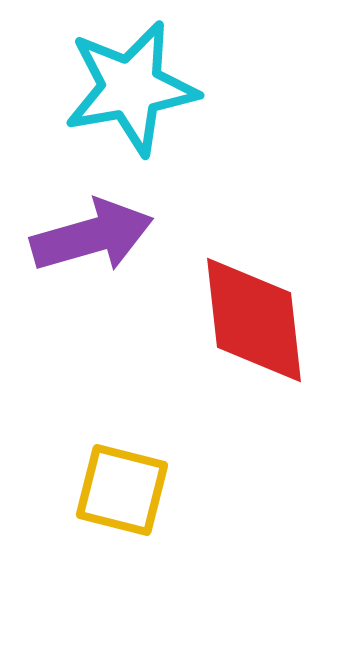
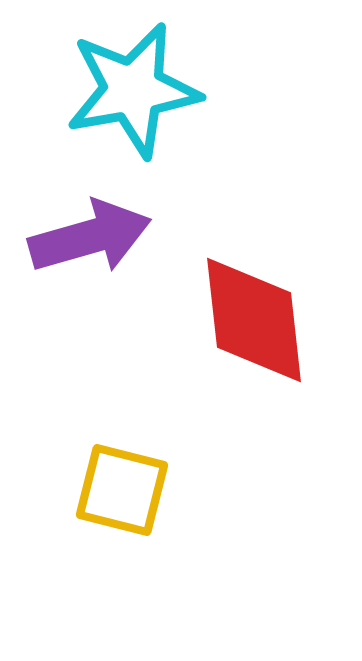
cyan star: moved 2 px right, 2 px down
purple arrow: moved 2 px left, 1 px down
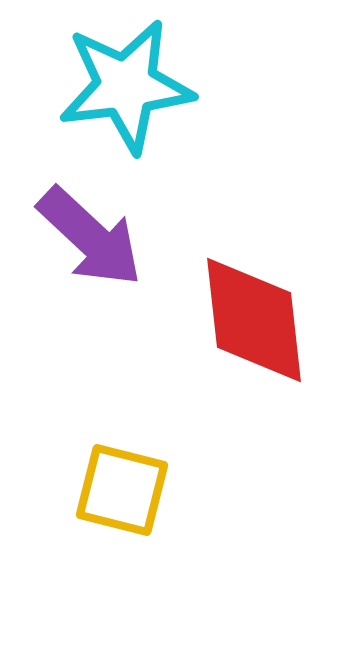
cyan star: moved 7 px left, 4 px up; rotated 3 degrees clockwise
purple arrow: rotated 59 degrees clockwise
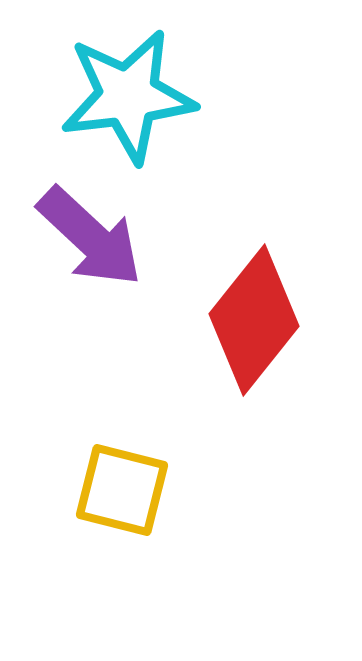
cyan star: moved 2 px right, 10 px down
red diamond: rotated 45 degrees clockwise
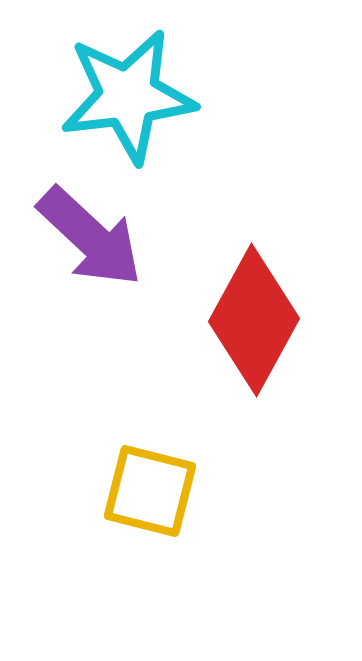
red diamond: rotated 10 degrees counterclockwise
yellow square: moved 28 px right, 1 px down
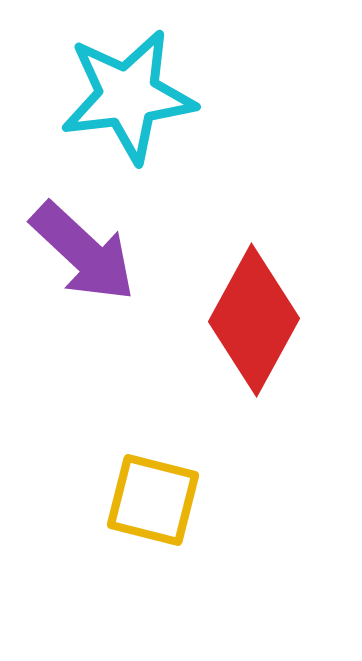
purple arrow: moved 7 px left, 15 px down
yellow square: moved 3 px right, 9 px down
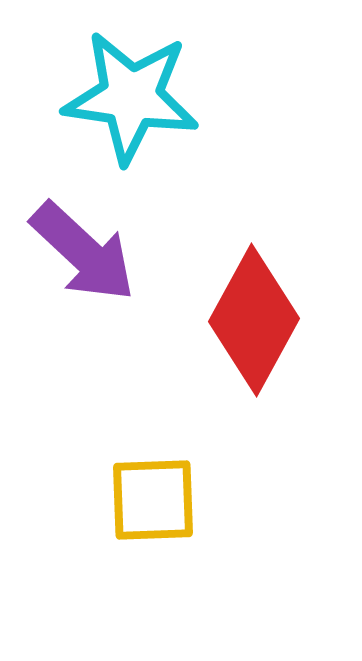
cyan star: moved 3 px right, 1 px down; rotated 15 degrees clockwise
yellow square: rotated 16 degrees counterclockwise
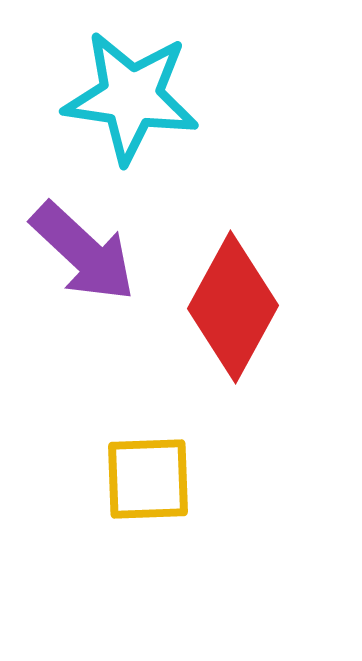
red diamond: moved 21 px left, 13 px up
yellow square: moved 5 px left, 21 px up
